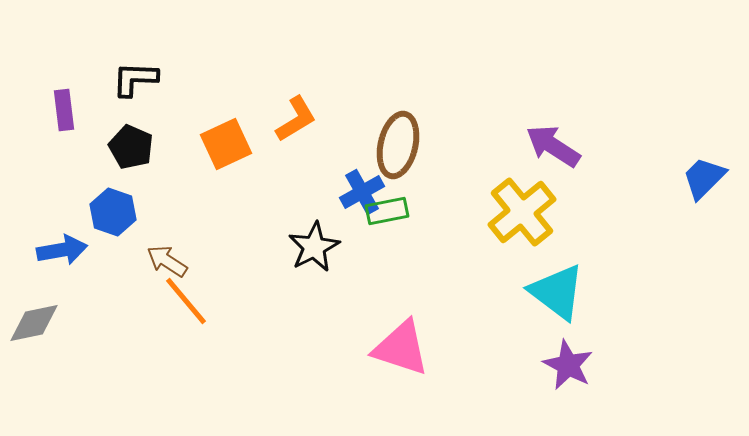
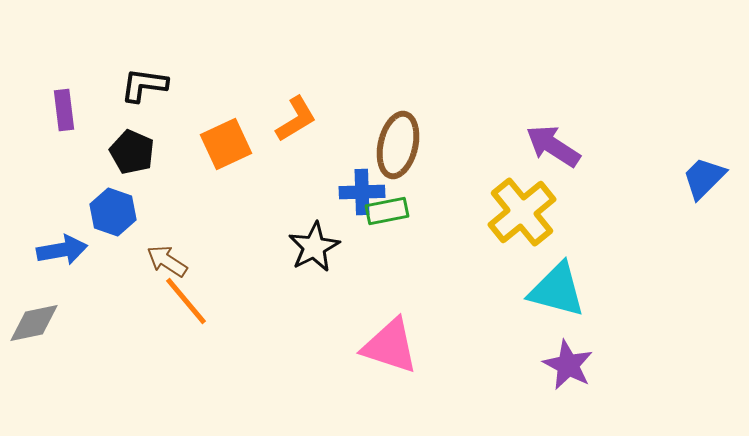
black L-shape: moved 9 px right, 6 px down; rotated 6 degrees clockwise
black pentagon: moved 1 px right, 5 px down
blue cross: rotated 27 degrees clockwise
cyan triangle: moved 2 px up; rotated 22 degrees counterclockwise
pink triangle: moved 11 px left, 2 px up
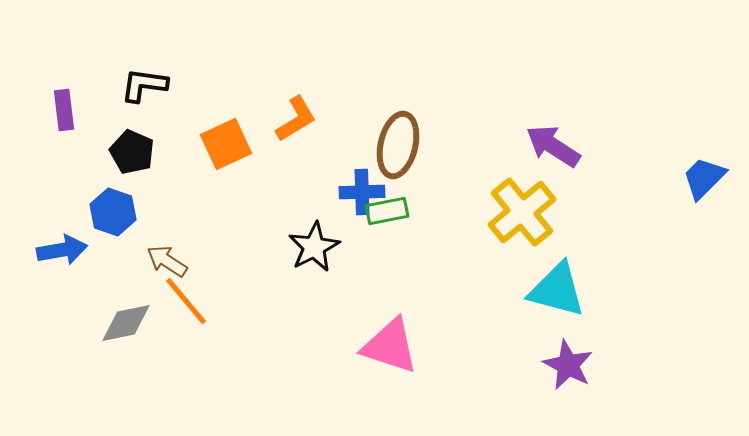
gray diamond: moved 92 px right
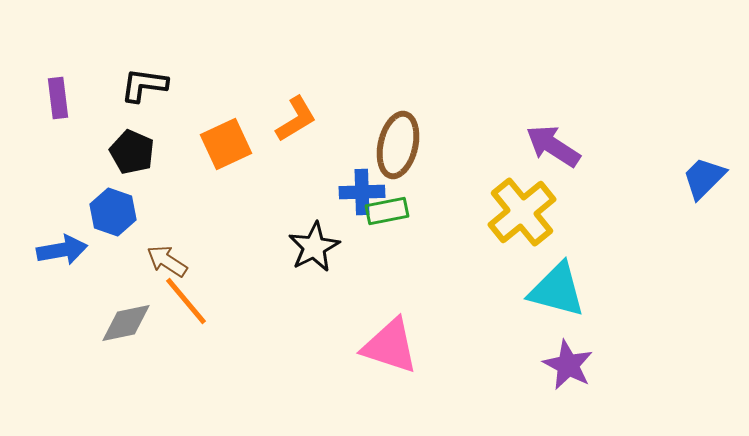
purple rectangle: moved 6 px left, 12 px up
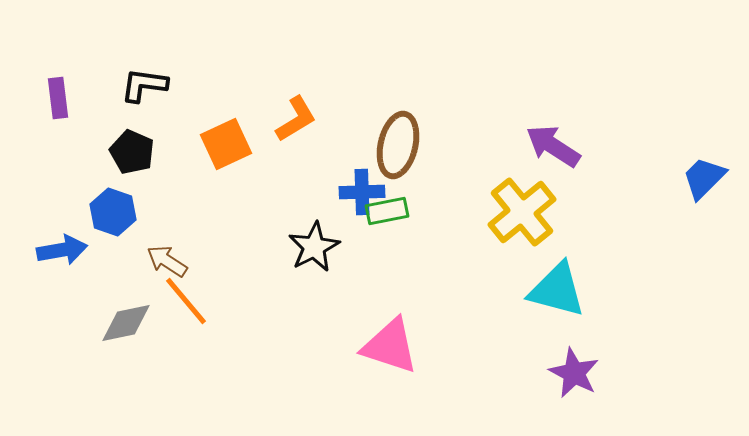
purple star: moved 6 px right, 8 px down
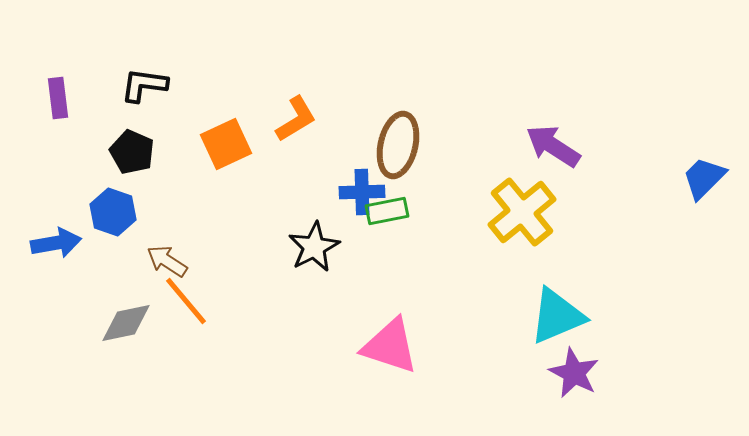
blue arrow: moved 6 px left, 7 px up
cyan triangle: moved 26 px down; rotated 38 degrees counterclockwise
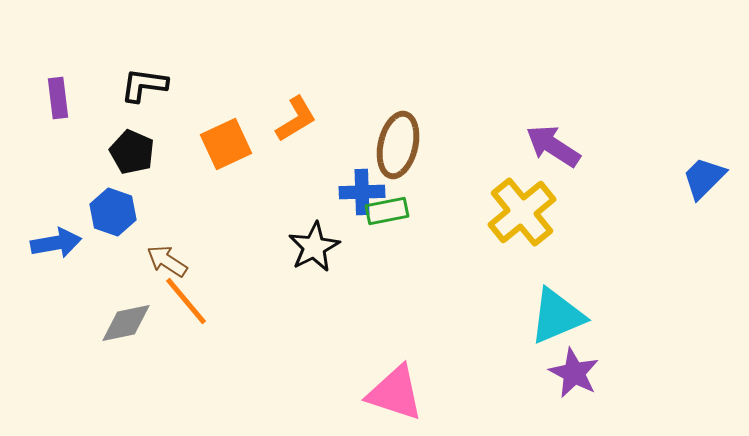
pink triangle: moved 5 px right, 47 px down
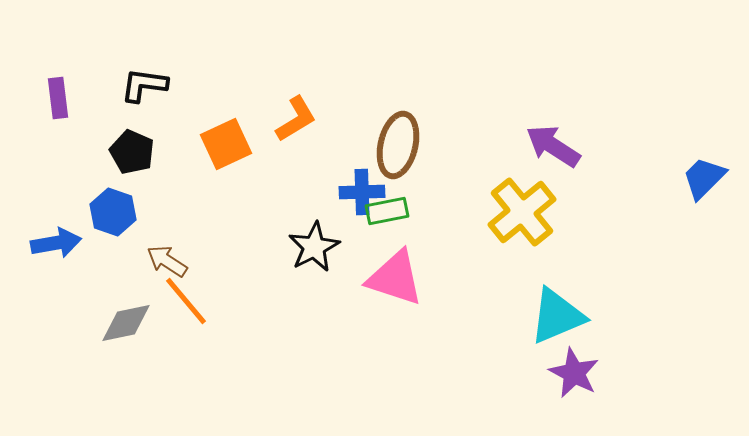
pink triangle: moved 115 px up
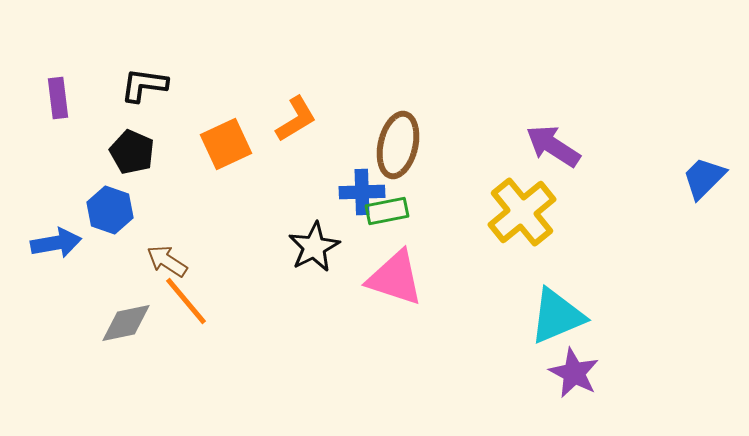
blue hexagon: moved 3 px left, 2 px up
